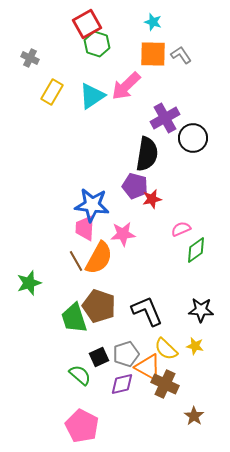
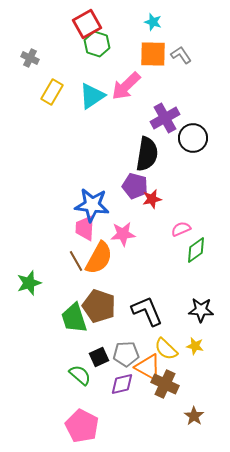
gray pentagon: rotated 15 degrees clockwise
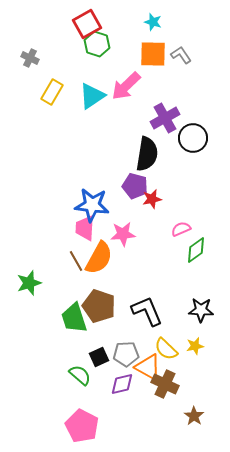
yellow star: rotated 24 degrees counterclockwise
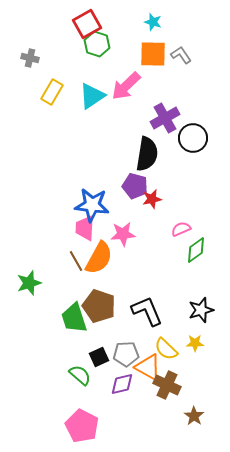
gray cross: rotated 12 degrees counterclockwise
black star: rotated 20 degrees counterclockwise
yellow star: moved 3 px up; rotated 12 degrees clockwise
brown cross: moved 2 px right, 1 px down
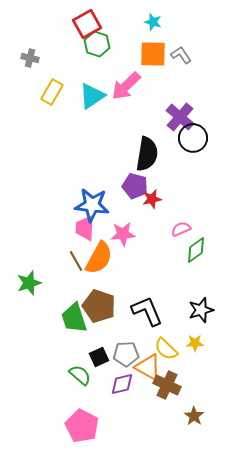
purple cross: moved 15 px right, 1 px up; rotated 20 degrees counterclockwise
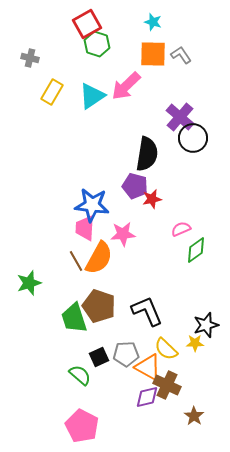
black star: moved 5 px right, 15 px down
purple diamond: moved 25 px right, 13 px down
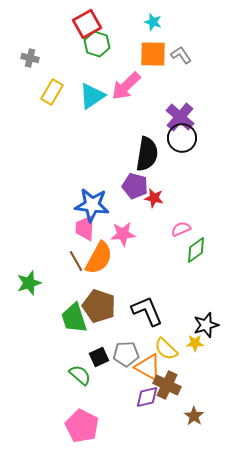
black circle: moved 11 px left
red star: moved 2 px right, 1 px up; rotated 24 degrees clockwise
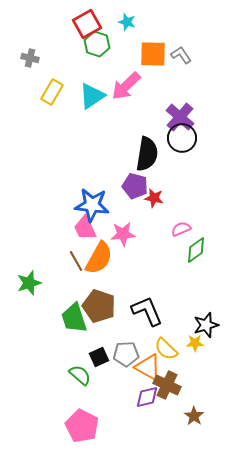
cyan star: moved 26 px left
pink trapezoid: rotated 28 degrees counterclockwise
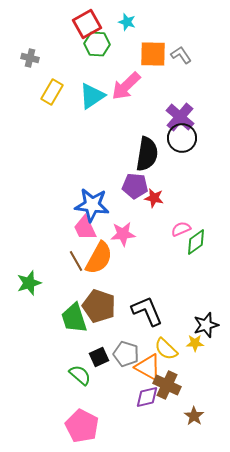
green hexagon: rotated 15 degrees counterclockwise
purple pentagon: rotated 10 degrees counterclockwise
green diamond: moved 8 px up
gray pentagon: rotated 20 degrees clockwise
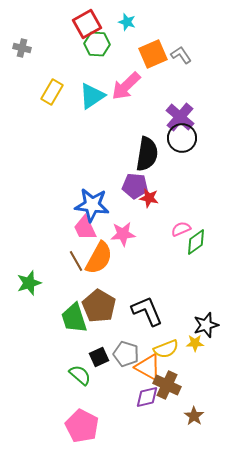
orange square: rotated 24 degrees counterclockwise
gray cross: moved 8 px left, 10 px up
red star: moved 5 px left
brown pentagon: rotated 12 degrees clockwise
yellow semicircle: rotated 65 degrees counterclockwise
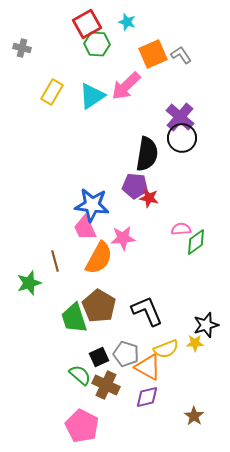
pink semicircle: rotated 18 degrees clockwise
pink star: moved 4 px down
brown line: moved 21 px left; rotated 15 degrees clockwise
brown cross: moved 61 px left
